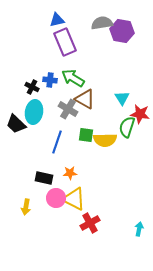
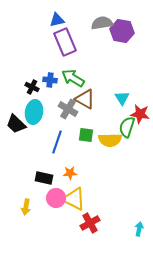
yellow semicircle: moved 5 px right
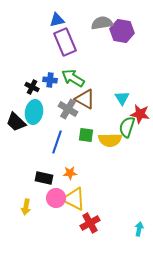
black trapezoid: moved 2 px up
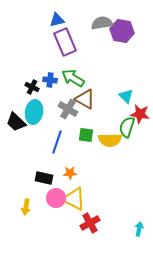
cyan triangle: moved 4 px right, 2 px up; rotated 14 degrees counterclockwise
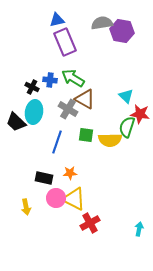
yellow arrow: rotated 21 degrees counterclockwise
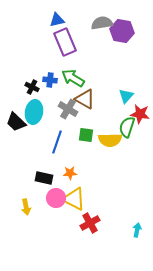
cyan triangle: rotated 28 degrees clockwise
cyan arrow: moved 2 px left, 1 px down
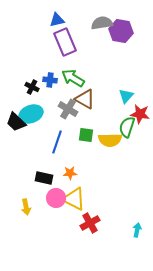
purple hexagon: moved 1 px left
cyan ellipse: moved 3 px left, 2 px down; rotated 60 degrees clockwise
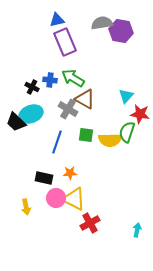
green semicircle: moved 5 px down
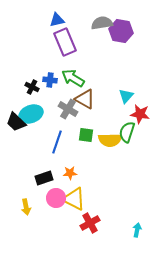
black rectangle: rotated 30 degrees counterclockwise
